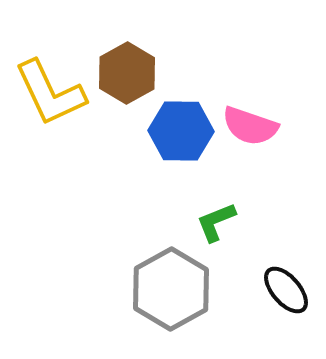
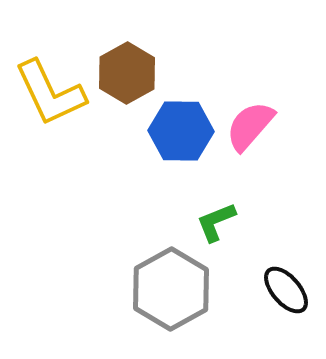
pink semicircle: rotated 112 degrees clockwise
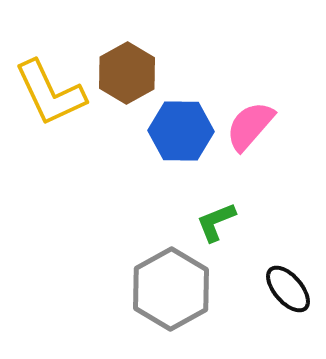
black ellipse: moved 2 px right, 1 px up
